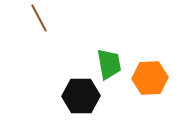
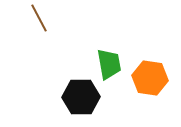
orange hexagon: rotated 12 degrees clockwise
black hexagon: moved 1 px down
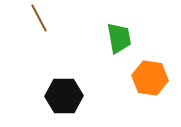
green trapezoid: moved 10 px right, 26 px up
black hexagon: moved 17 px left, 1 px up
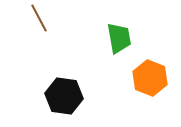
orange hexagon: rotated 12 degrees clockwise
black hexagon: rotated 9 degrees clockwise
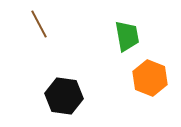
brown line: moved 6 px down
green trapezoid: moved 8 px right, 2 px up
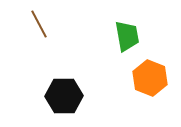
black hexagon: rotated 9 degrees counterclockwise
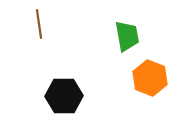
brown line: rotated 20 degrees clockwise
